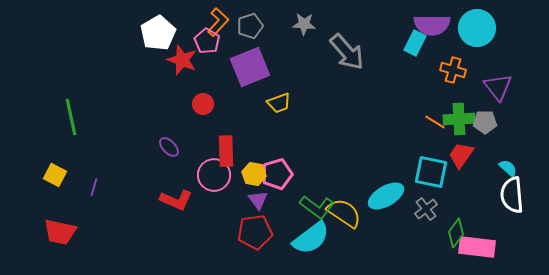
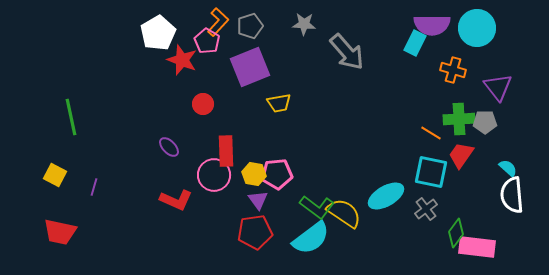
yellow trapezoid at (279, 103): rotated 10 degrees clockwise
orange line at (435, 122): moved 4 px left, 11 px down
pink pentagon at (277, 174): rotated 12 degrees clockwise
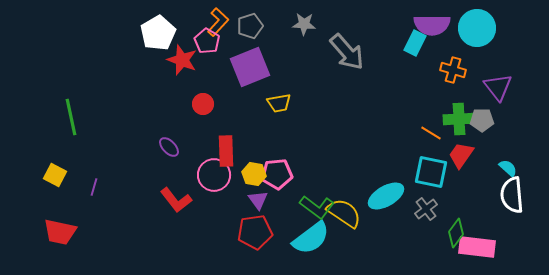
gray pentagon at (485, 122): moved 3 px left, 2 px up
red L-shape at (176, 200): rotated 28 degrees clockwise
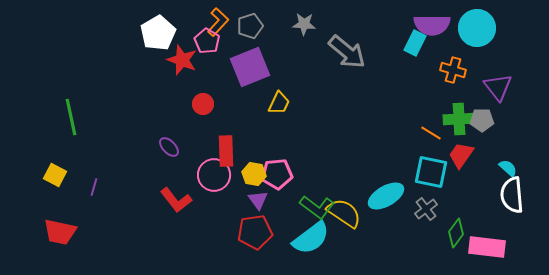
gray arrow at (347, 52): rotated 9 degrees counterclockwise
yellow trapezoid at (279, 103): rotated 55 degrees counterclockwise
pink rectangle at (477, 247): moved 10 px right
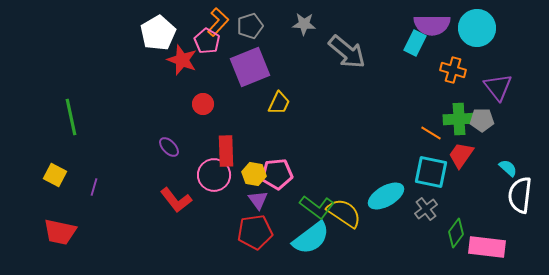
white semicircle at (512, 195): moved 8 px right; rotated 12 degrees clockwise
